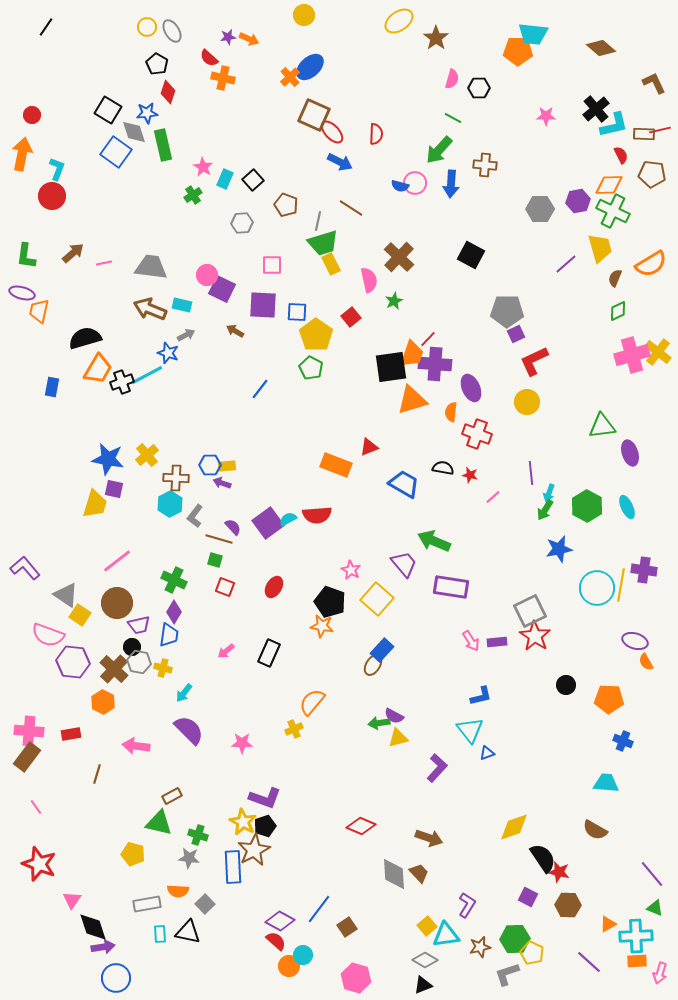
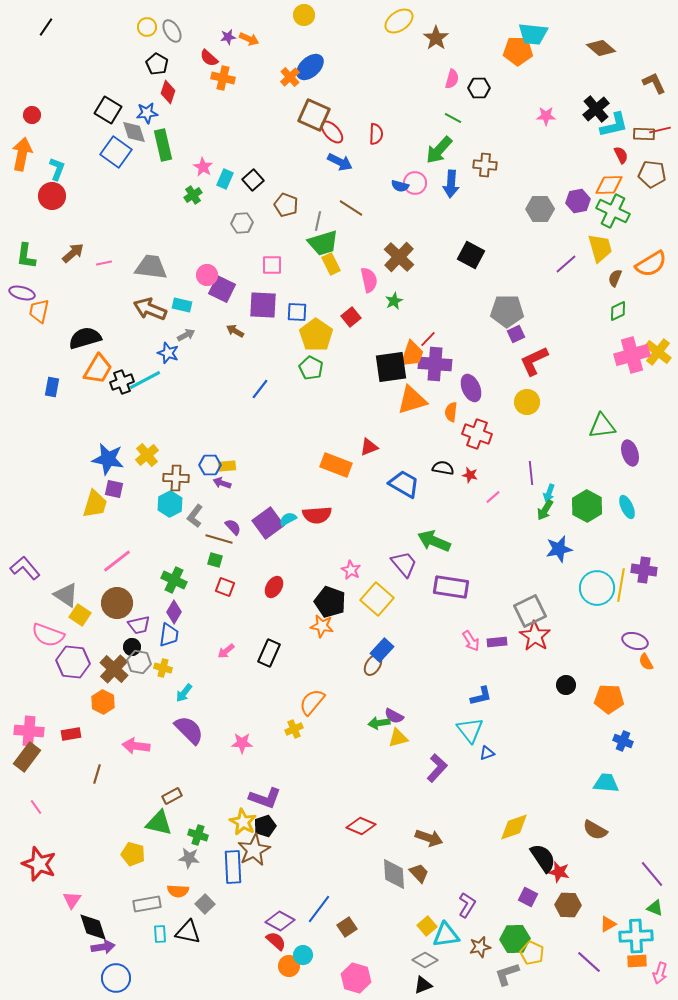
cyan line at (147, 375): moved 2 px left, 5 px down
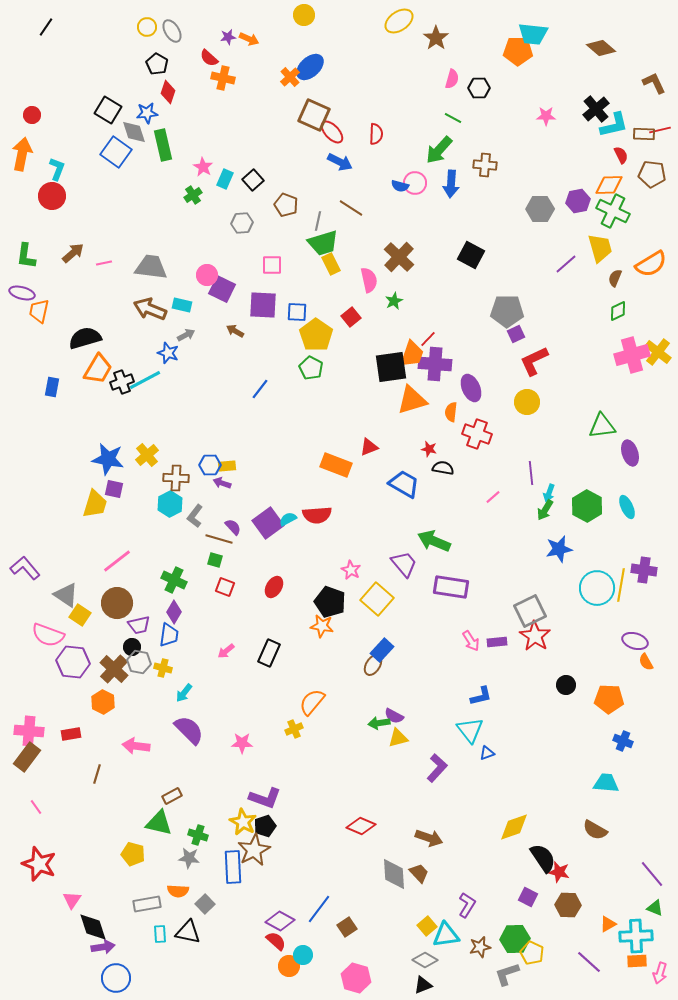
red star at (470, 475): moved 41 px left, 26 px up
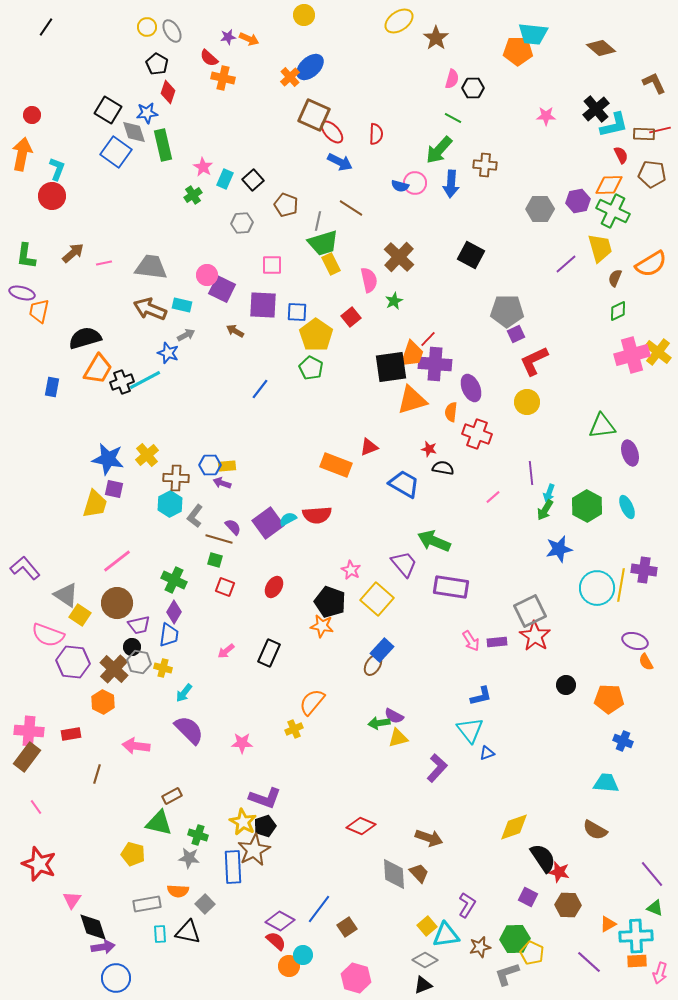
black hexagon at (479, 88): moved 6 px left
